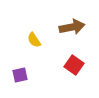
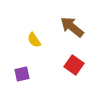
brown arrow: rotated 130 degrees counterclockwise
purple square: moved 2 px right, 1 px up
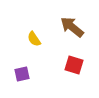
yellow semicircle: moved 1 px up
red square: rotated 18 degrees counterclockwise
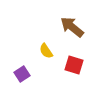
yellow semicircle: moved 12 px right, 12 px down
purple square: rotated 21 degrees counterclockwise
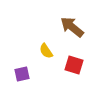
purple square: rotated 21 degrees clockwise
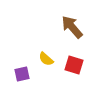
brown arrow: rotated 10 degrees clockwise
yellow semicircle: moved 8 px down; rotated 14 degrees counterclockwise
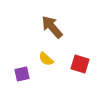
brown arrow: moved 20 px left
red square: moved 6 px right, 1 px up
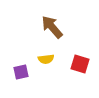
yellow semicircle: rotated 49 degrees counterclockwise
purple square: moved 1 px left, 2 px up
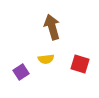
brown arrow: rotated 25 degrees clockwise
purple square: rotated 21 degrees counterclockwise
